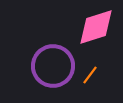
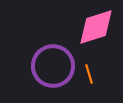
orange line: moved 1 px left, 1 px up; rotated 54 degrees counterclockwise
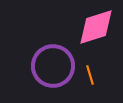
orange line: moved 1 px right, 1 px down
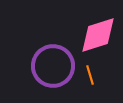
pink diamond: moved 2 px right, 8 px down
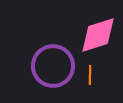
orange line: rotated 18 degrees clockwise
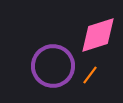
orange line: rotated 36 degrees clockwise
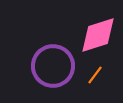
orange line: moved 5 px right
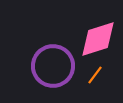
pink diamond: moved 4 px down
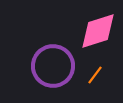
pink diamond: moved 8 px up
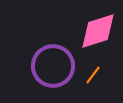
orange line: moved 2 px left
